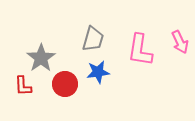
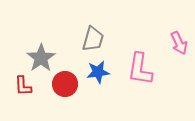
pink arrow: moved 1 px left, 1 px down
pink L-shape: moved 19 px down
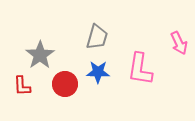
gray trapezoid: moved 4 px right, 2 px up
gray star: moved 1 px left, 3 px up
blue star: rotated 10 degrees clockwise
red L-shape: moved 1 px left
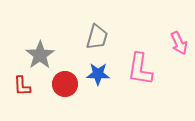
blue star: moved 2 px down
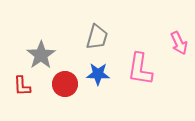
gray star: moved 1 px right
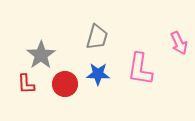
red L-shape: moved 4 px right, 2 px up
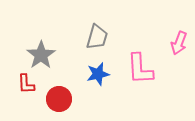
pink arrow: rotated 45 degrees clockwise
pink L-shape: rotated 12 degrees counterclockwise
blue star: rotated 15 degrees counterclockwise
red circle: moved 6 px left, 15 px down
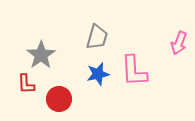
pink L-shape: moved 6 px left, 2 px down
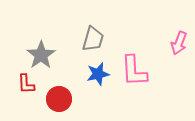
gray trapezoid: moved 4 px left, 2 px down
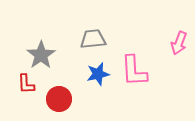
gray trapezoid: rotated 112 degrees counterclockwise
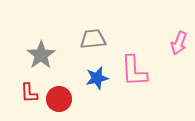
blue star: moved 1 px left, 4 px down
red L-shape: moved 3 px right, 9 px down
